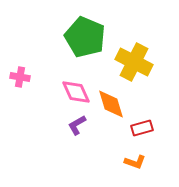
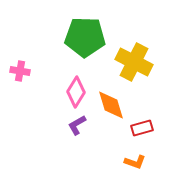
green pentagon: rotated 21 degrees counterclockwise
pink cross: moved 6 px up
pink diamond: rotated 56 degrees clockwise
orange diamond: moved 1 px down
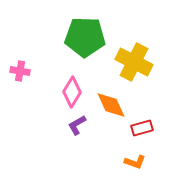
pink diamond: moved 4 px left
orange diamond: rotated 8 degrees counterclockwise
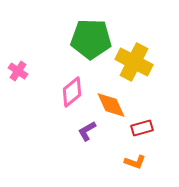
green pentagon: moved 6 px right, 2 px down
pink cross: moved 2 px left; rotated 24 degrees clockwise
pink diamond: rotated 20 degrees clockwise
purple L-shape: moved 10 px right, 6 px down
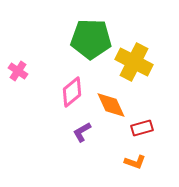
purple L-shape: moved 5 px left, 1 px down
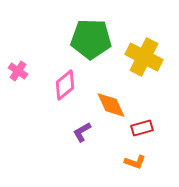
yellow cross: moved 10 px right, 5 px up
pink diamond: moved 7 px left, 7 px up
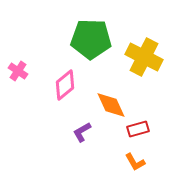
red rectangle: moved 4 px left, 1 px down
orange L-shape: rotated 40 degrees clockwise
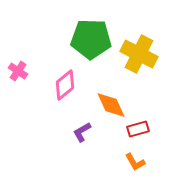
yellow cross: moved 5 px left, 3 px up
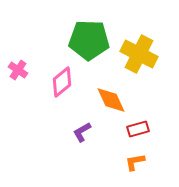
green pentagon: moved 2 px left, 1 px down
pink cross: moved 1 px up
pink diamond: moved 3 px left, 3 px up
orange diamond: moved 5 px up
orange L-shape: rotated 110 degrees clockwise
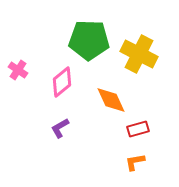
purple L-shape: moved 22 px left, 4 px up
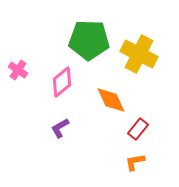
red rectangle: rotated 35 degrees counterclockwise
